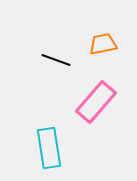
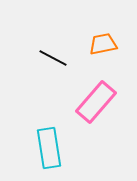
black line: moved 3 px left, 2 px up; rotated 8 degrees clockwise
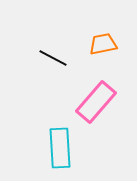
cyan rectangle: moved 11 px right; rotated 6 degrees clockwise
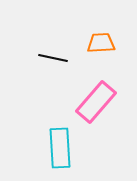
orange trapezoid: moved 2 px left, 1 px up; rotated 8 degrees clockwise
black line: rotated 16 degrees counterclockwise
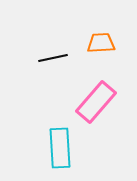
black line: rotated 24 degrees counterclockwise
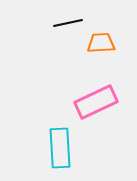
black line: moved 15 px right, 35 px up
pink rectangle: rotated 24 degrees clockwise
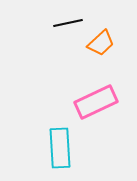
orange trapezoid: rotated 140 degrees clockwise
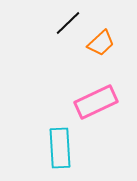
black line: rotated 32 degrees counterclockwise
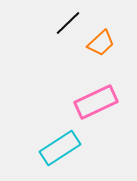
cyan rectangle: rotated 60 degrees clockwise
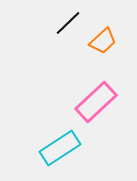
orange trapezoid: moved 2 px right, 2 px up
pink rectangle: rotated 18 degrees counterclockwise
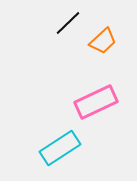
pink rectangle: rotated 18 degrees clockwise
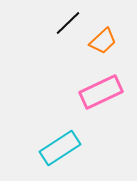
pink rectangle: moved 5 px right, 10 px up
